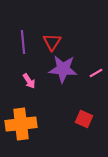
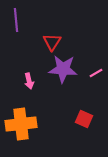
purple line: moved 7 px left, 22 px up
pink arrow: rotated 21 degrees clockwise
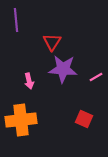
pink line: moved 4 px down
orange cross: moved 4 px up
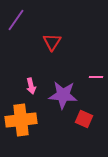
purple line: rotated 40 degrees clockwise
purple star: moved 26 px down
pink line: rotated 32 degrees clockwise
pink arrow: moved 2 px right, 5 px down
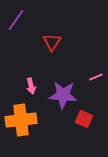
pink line: rotated 24 degrees counterclockwise
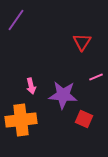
red triangle: moved 30 px right
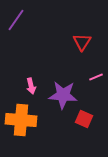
orange cross: rotated 12 degrees clockwise
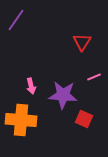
pink line: moved 2 px left
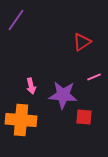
red triangle: rotated 24 degrees clockwise
red square: moved 2 px up; rotated 18 degrees counterclockwise
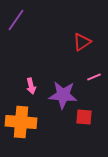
orange cross: moved 2 px down
